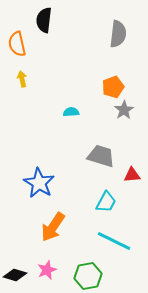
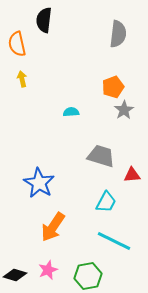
pink star: moved 1 px right
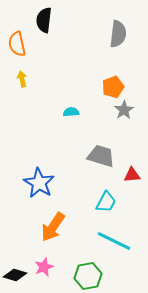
pink star: moved 4 px left, 3 px up
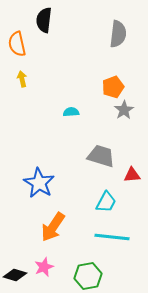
cyan line: moved 2 px left, 4 px up; rotated 20 degrees counterclockwise
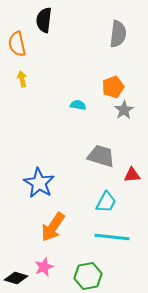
cyan semicircle: moved 7 px right, 7 px up; rotated 14 degrees clockwise
black diamond: moved 1 px right, 3 px down
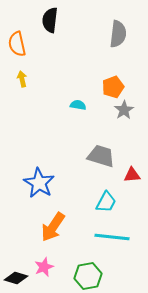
black semicircle: moved 6 px right
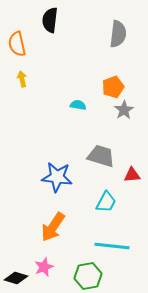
blue star: moved 18 px right, 6 px up; rotated 24 degrees counterclockwise
cyan line: moved 9 px down
